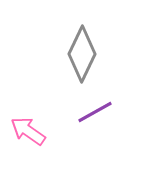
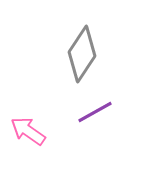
gray diamond: rotated 8 degrees clockwise
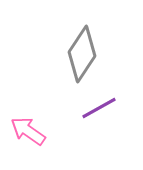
purple line: moved 4 px right, 4 px up
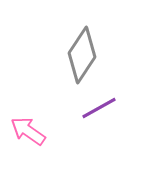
gray diamond: moved 1 px down
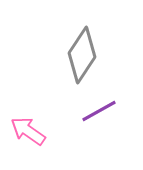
purple line: moved 3 px down
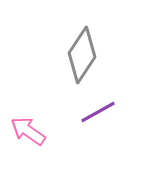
purple line: moved 1 px left, 1 px down
